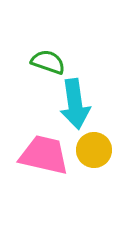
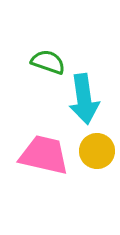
cyan arrow: moved 9 px right, 5 px up
yellow circle: moved 3 px right, 1 px down
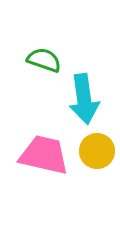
green semicircle: moved 4 px left, 2 px up
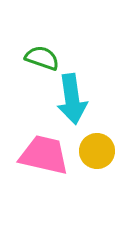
green semicircle: moved 2 px left, 2 px up
cyan arrow: moved 12 px left
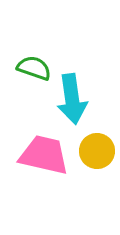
green semicircle: moved 8 px left, 10 px down
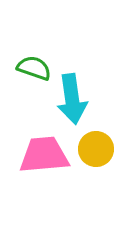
yellow circle: moved 1 px left, 2 px up
pink trapezoid: rotated 18 degrees counterclockwise
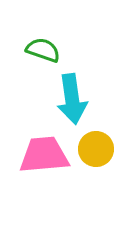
green semicircle: moved 9 px right, 18 px up
